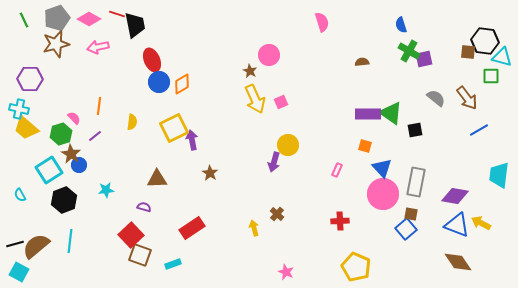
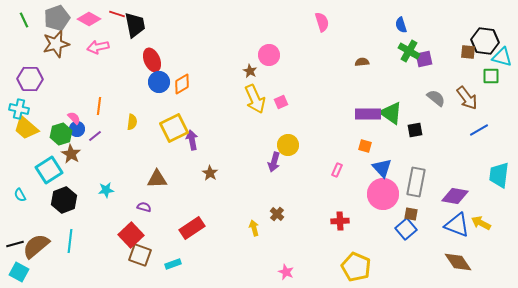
blue circle at (79, 165): moved 2 px left, 36 px up
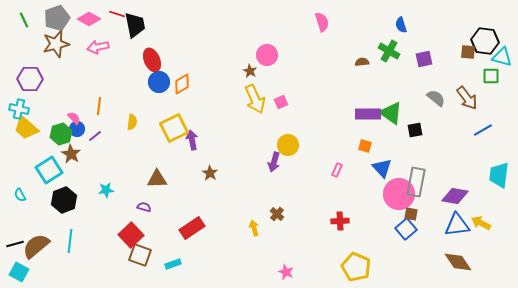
green cross at (409, 51): moved 20 px left
pink circle at (269, 55): moved 2 px left
blue line at (479, 130): moved 4 px right
pink circle at (383, 194): moved 16 px right
blue triangle at (457, 225): rotated 28 degrees counterclockwise
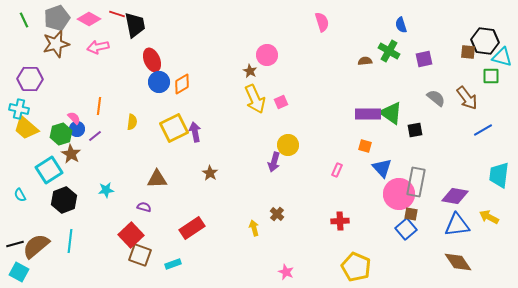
brown semicircle at (362, 62): moved 3 px right, 1 px up
purple arrow at (192, 140): moved 3 px right, 8 px up
yellow arrow at (481, 223): moved 8 px right, 6 px up
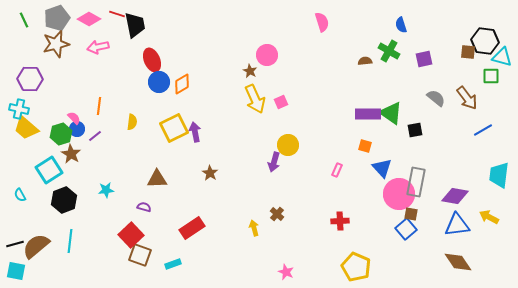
cyan square at (19, 272): moved 3 px left, 1 px up; rotated 18 degrees counterclockwise
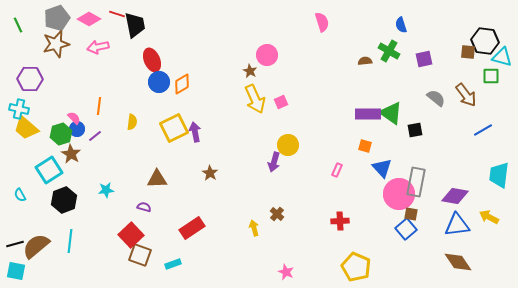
green line at (24, 20): moved 6 px left, 5 px down
brown arrow at (467, 98): moved 1 px left, 3 px up
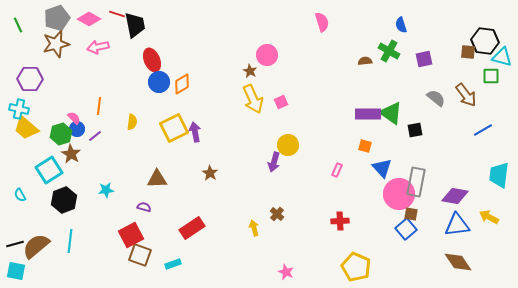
yellow arrow at (255, 99): moved 2 px left
red square at (131, 235): rotated 15 degrees clockwise
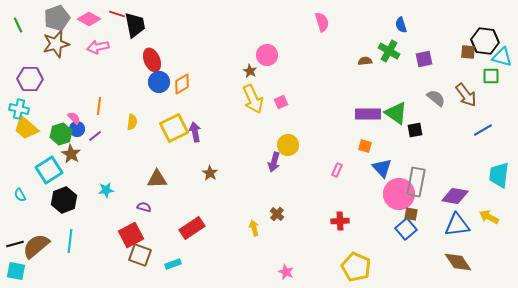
green triangle at (391, 113): moved 5 px right
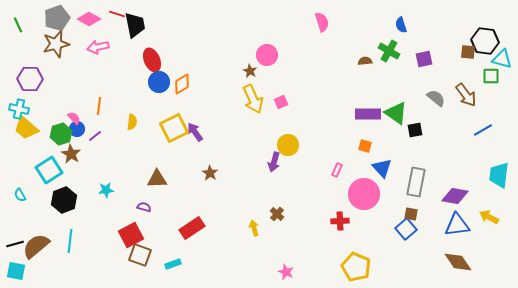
cyan triangle at (502, 57): moved 2 px down
purple arrow at (195, 132): rotated 24 degrees counterclockwise
pink circle at (399, 194): moved 35 px left
